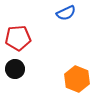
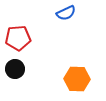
orange hexagon: rotated 20 degrees counterclockwise
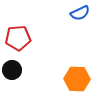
blue semicircle: moved 14 px right
black circle: moved 3 px left, 1 px down
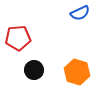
black circle: moved 22 px right
orange hexagon: moved 7 px up; rotated 15 degrees clockwise
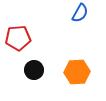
blue semicircle: rotated 36 degrees counterclockwise
orange hexagon: rotated 20 degrees counterclockwise
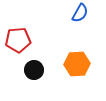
red pentagon: moved 2 px down
orange hexagon: moved 8 px up
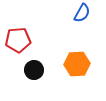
blue semicircle: moved 2 px right
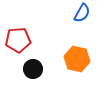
orange hexagon: moved 5 px up; rotated 15 degrees clockwise
black circle: moved 1 px left, 1 px up
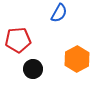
blue semicircle: moved 23 px left
orange hexagon: rotated 20 degrees clockwise
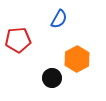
blue semicircle: moved 6 px down
black circle: moved 19 px right, 9 px down
